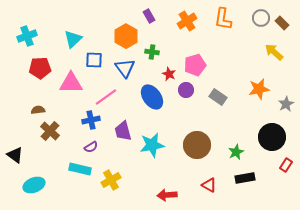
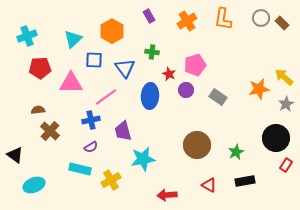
orange hexagon: moved 14 px left, 5 px up
yellow arrow: moved 10 px right, 25 px down
blue ellipse: moved 2 px left, 1 px up; rotated 40 degrees clockwise
black circle: moved 4 px right, 1 px down
cyan star: moved 9 px left, 14 px down
black rectangle: moved 3 px down
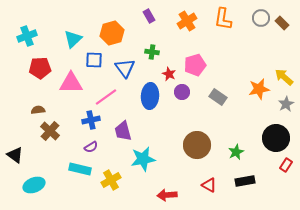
orange hexagon: moved 2 px down; rotated 15 degrees clockwise
purple circle: moved 4 px left, 2 px down
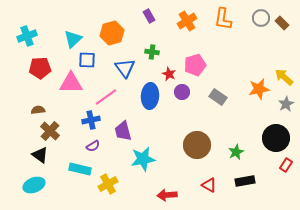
blue square: moved 7 px left
purple semicircle: moved 2 px right, 1 px up
black triangle: moved 25 px right
yellow cross: moved 3 px left, 4 px down
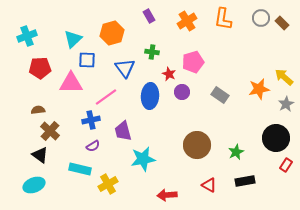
pink pentagon: moved 2 px left, 3 px up
gray rectangle: moved 2 px right, 2 px up
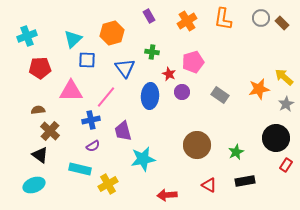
pink triangle: moved 8 px down
pink line: rotated 15 degrees counterclockwise
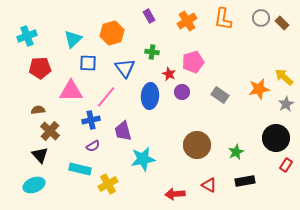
blue square: moved 1 px right, 3 px down
black triangle: rotated 12 degrees clockwise
red arrow: moved 8 px right, 1 px up
